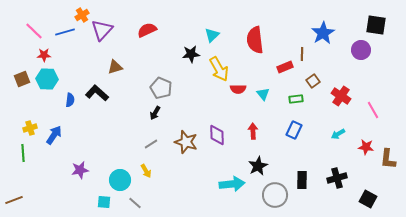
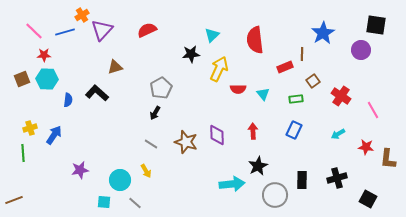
yellow arrow at (219, 69): rotated 125 degrees counterclockwise
gray pentagon at (161, 88): rotated 20 degrees clockwise
blue semicircle at (70, 100): moved 2 px left
gray line at (151, 144): rotated 64 degrees clockwise
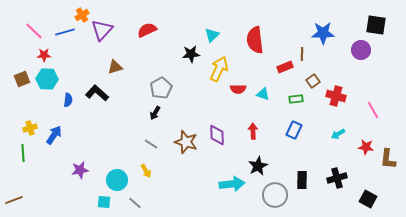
blue star at (323, 33): rotated 30 degrees clockwise
cyan triangle at (263, 94): rotated 32 degrees counterclockwise
red cross at (341, 96): moved 5 px left; rotated 18 degrees counterclockwise
cyan circle at (120, 180): moved 3 px left
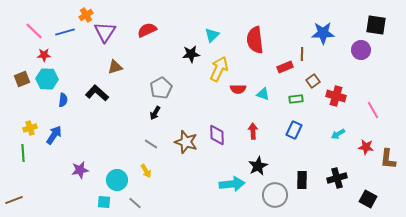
orange cross at (82, 15): moved 4 px right
purple triangle at (102, 30): moved 3 px right, 2 px down; rotated 10 degrees counterclockwise
blue semicircle at (68, 100): moved 5 px left
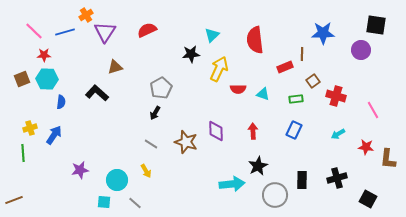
blue semicircle at (63, 100): moved 2 px left, 2 px down
purple diamond at (217, 135): moved 1 px left, 4 px up
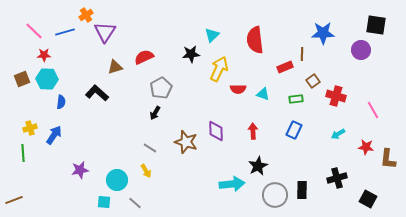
red semicircle at (147, 30): moved 3 px left, 27 px down
gray line at (151, 144): moved 1 px left, 4 px down
black rectangle at (302, 180): moved 10 px down
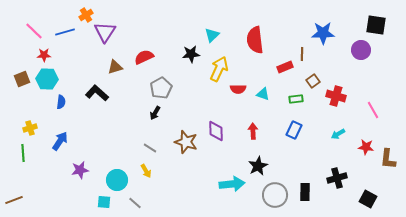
blue arrow at (54, 135): moved 6 px right, 6 px down
black rectangle at (302, 190): moved 3 px right, 2 px down
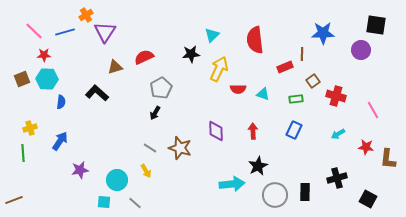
brown star at (186, 142): moved 6 px left, 6 px down
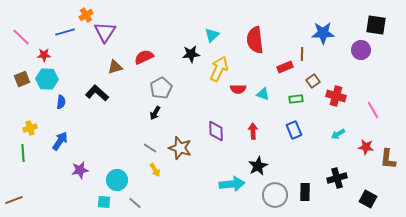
pink line at (34, 31): moved 13 px left, 6 px down
blue rectangle at (294, 130): rotated 48 degrees counterclockwise
yellow arrow at (146, 171): moved 9 px right, 1 px up
